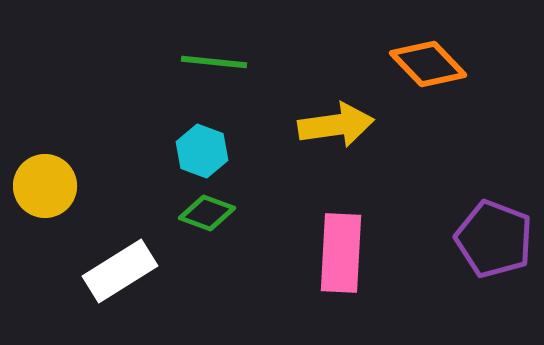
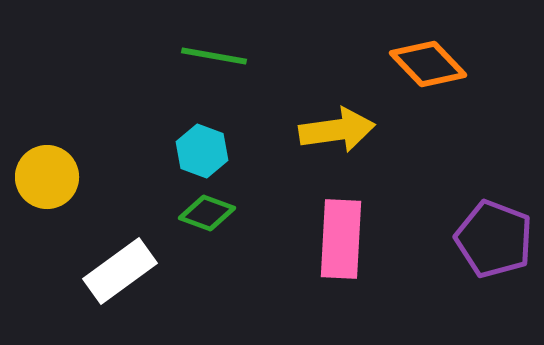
green line: moved 6 px up; rotated 4 degrees clockwise
yellow arrow: moved 1 px right, 5 px down
yellow circle: moved 2 px right, 9 px up
pink rectangle: moved 14 px up
white rectangle: rotated 4 degrees counterclockwise
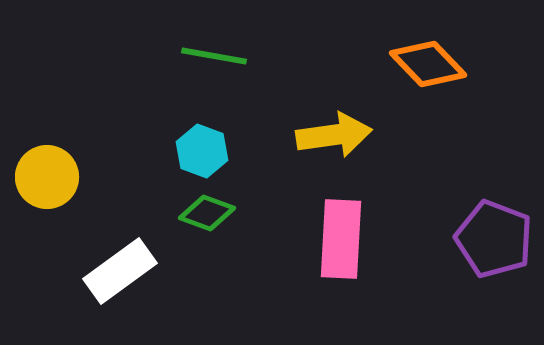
yellow arrow: moved 3 px left, 5 px down
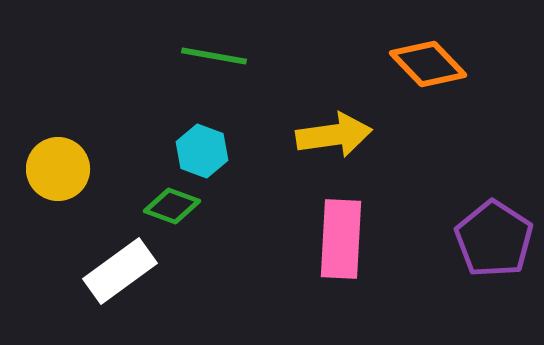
yellow circle: moved 11 px right, 8 px up
green diamond: moved 35 px left, 7 px up
purple pentagon: rotated 12 degrees clockwise
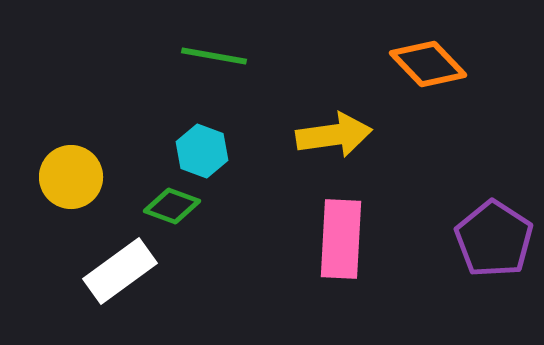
yellow circle: moved 13 px right, 8 px down
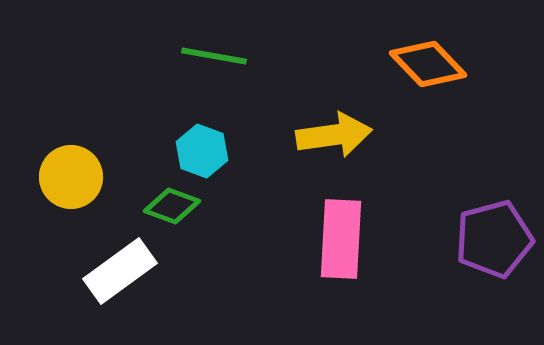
purple pentagon: rotated 24 degrees clockwise
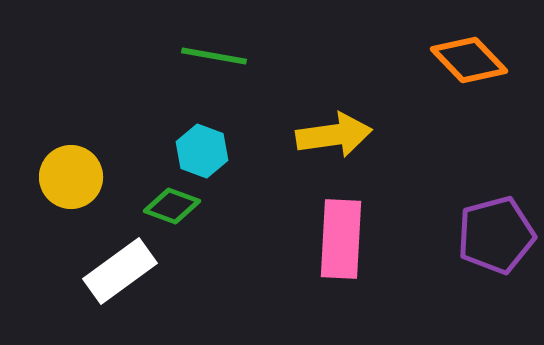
orange diamond: moved 41 px right, 4 px up
purple pentagon: moved 2 px right, 4 px up
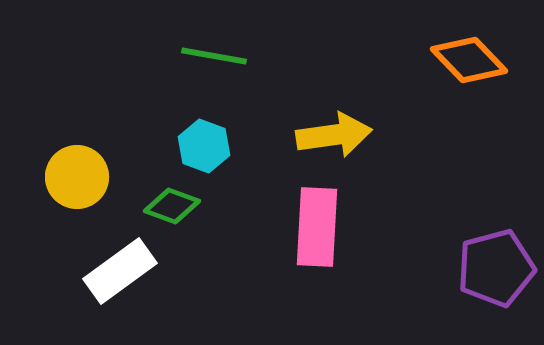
cyan hexagon: moved 2 px right, 5 px up
yellow circle: moved 6 px right
purple pentagon: moved 33 px down
pink rectangle: moved 24 px left, 12 px up
